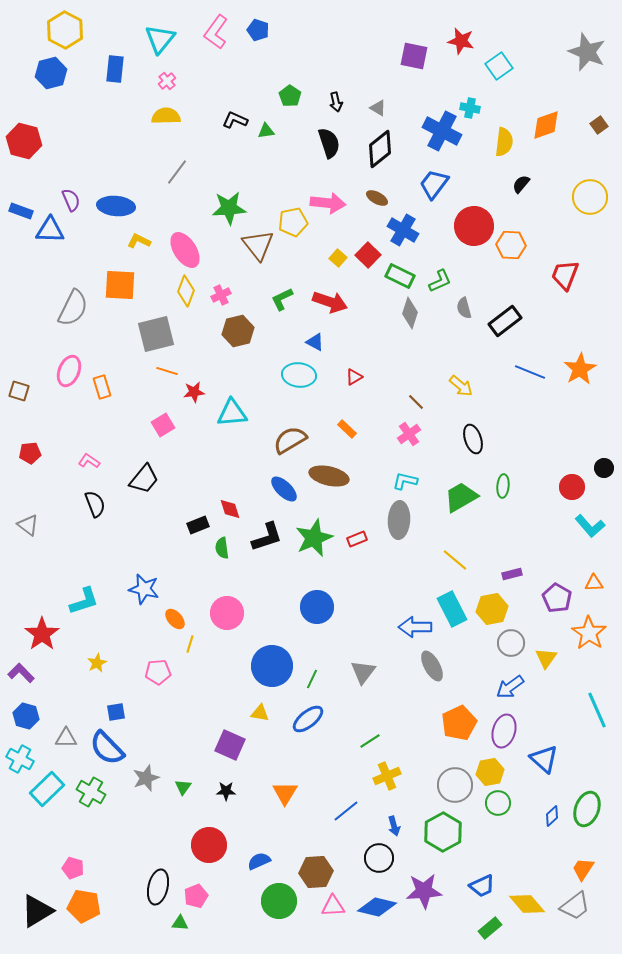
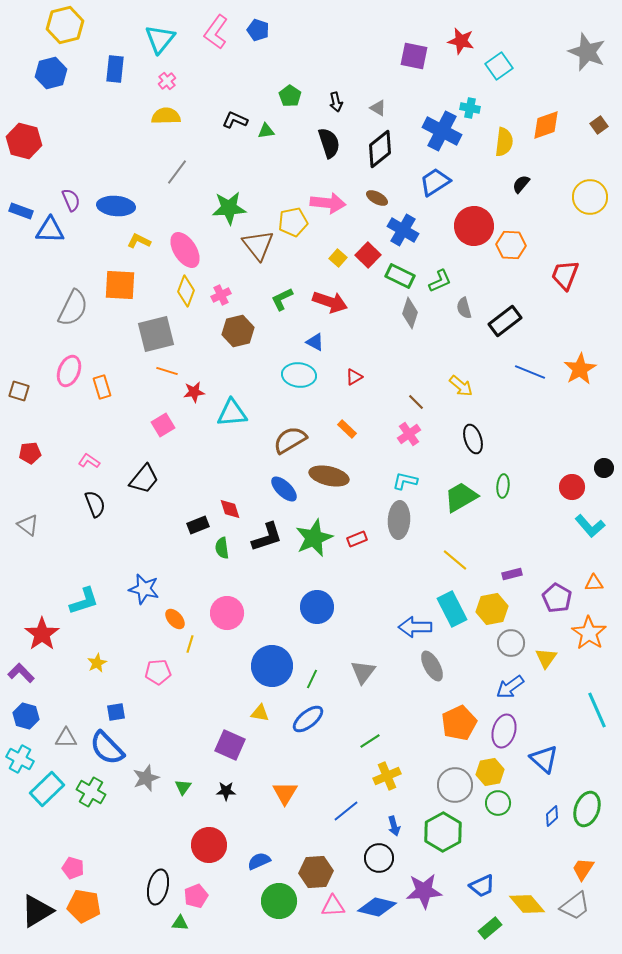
yellow hexagon at (65, 30): moved 5 px up; rotated 18 degrees clockwise
blue trapezoid at (434, 184): moved 1 px right, 2 px up; rotated 20 degrees clockwise
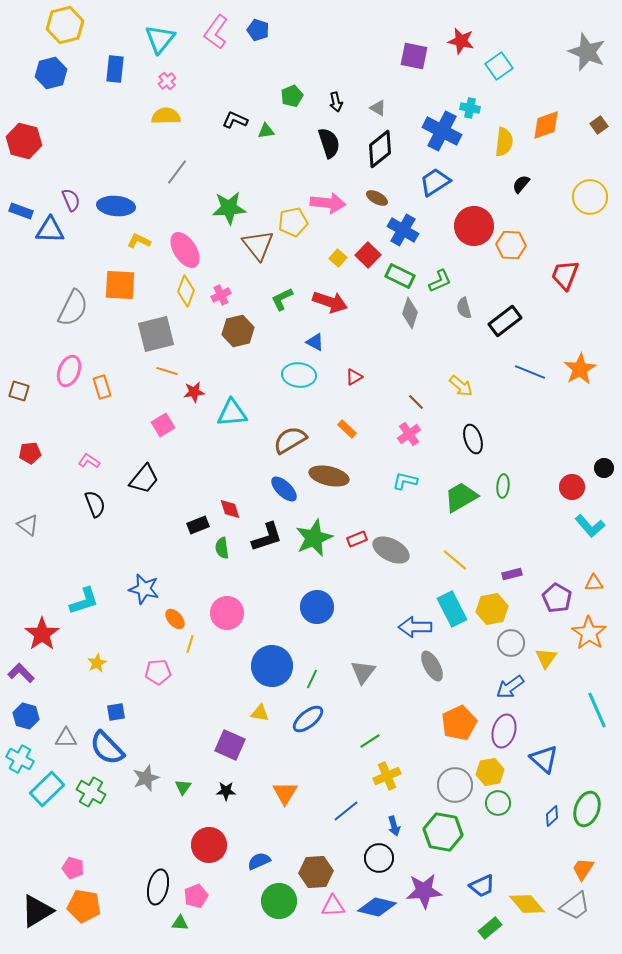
green pentagon at (290, 96): moved 2 px right; rotated 15 degrees clockwise
gray ellipse at (399, 520): moved 8 px left, 30 px down; rotated 66 degrees counterclockwise
green hexagon at (443, 832): rotated 21 degrees counterclockwise
